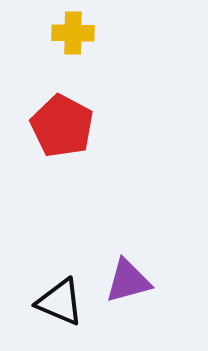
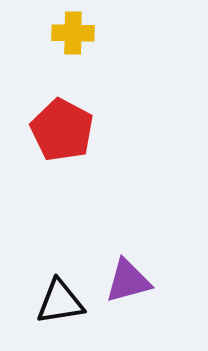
red pentagon: moved 4 px down
black triangle: rotated 32 degrees counterclockwise
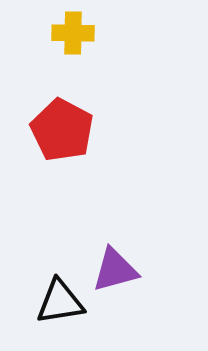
purple triangle: moved 13 px left, 11 px up
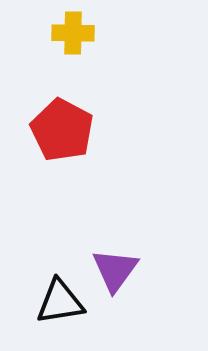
purple triangle: rotated 39 degrees counterclockwise
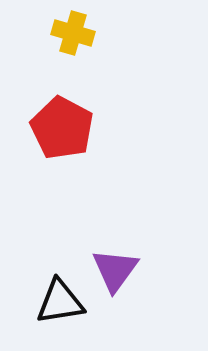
yellow cross: rotated 15 degrees clockwise
red pentagon: moved 2 px up
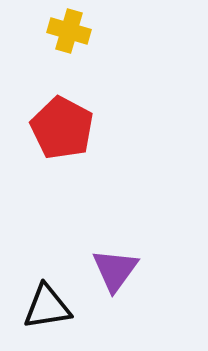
yellow cross: moved 4 px left, 2 px up
black triangle: moved 13 px left, 5 px down
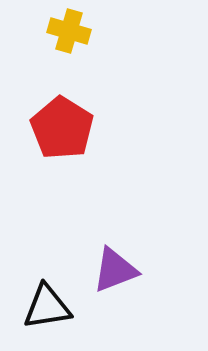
red pentagon: rotated 4 degrees clockwise
purple triangle: rotated 33 degrees clockwise
